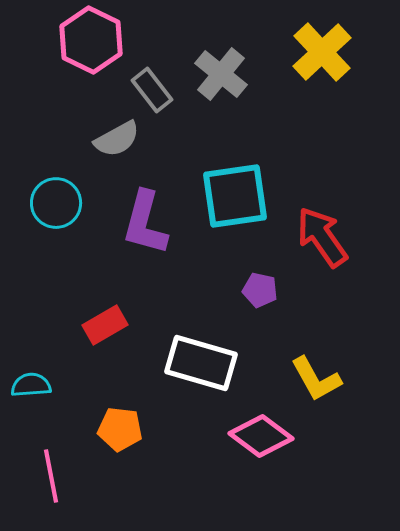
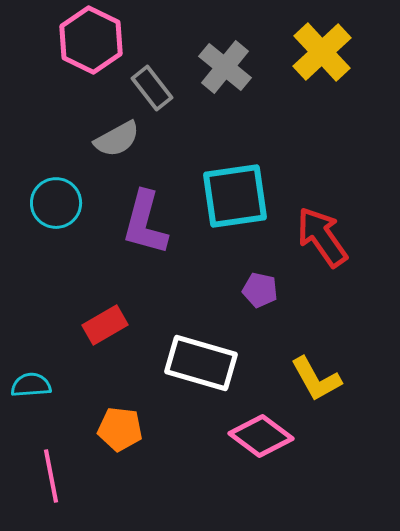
gray cross: moved 4 px right, 7 px up
gray rectangle: moved 2 px up
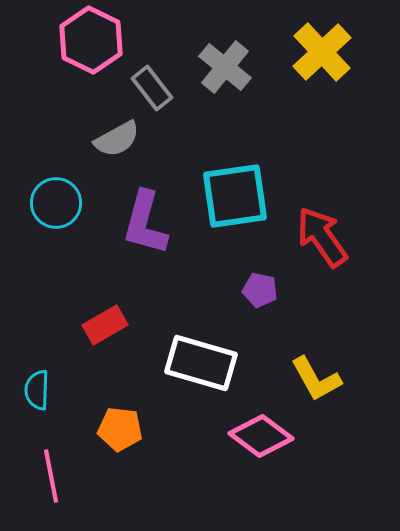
cyan semicircle: moved 6 px right, 5 px down; rotated 84 degrees counterclockwise
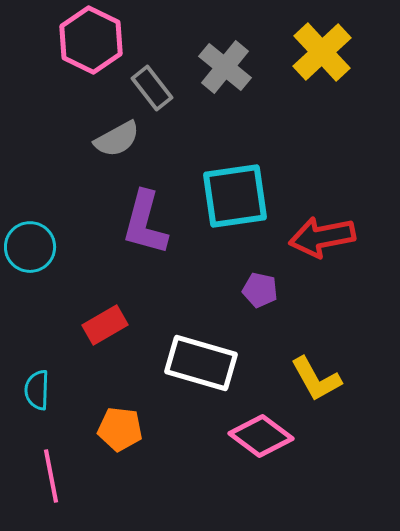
cyan circle: moved 26 px left, 44 px down
red arrow: rotated 66 degrees counterclockwise
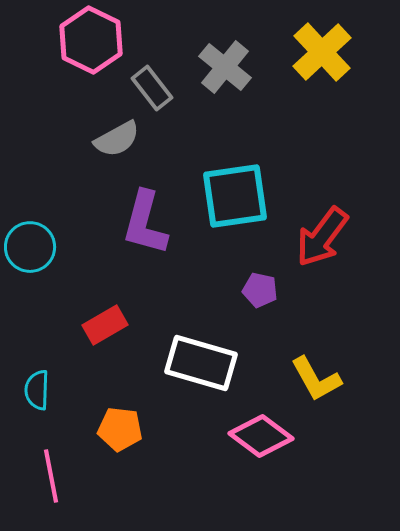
red arrow: rotated 42 degrees counterclockwise
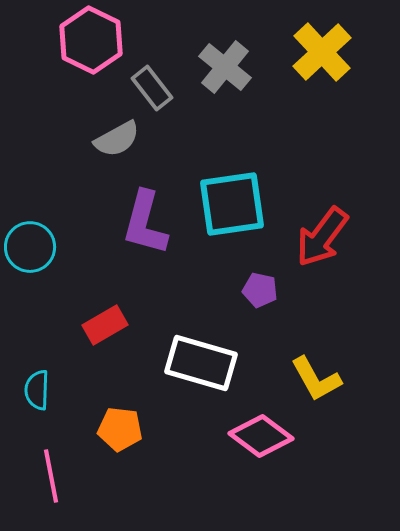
cyan square: moved 3 px left, 8 px down
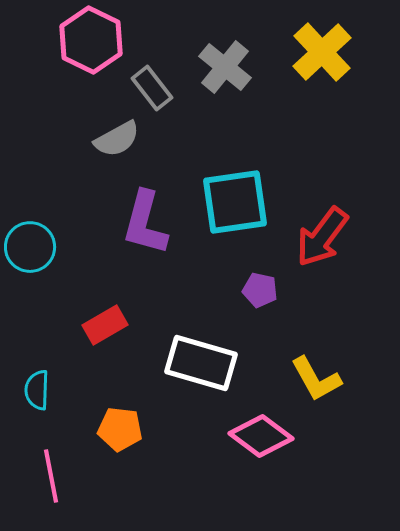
cyan square: moved 3 px right, 2 px up
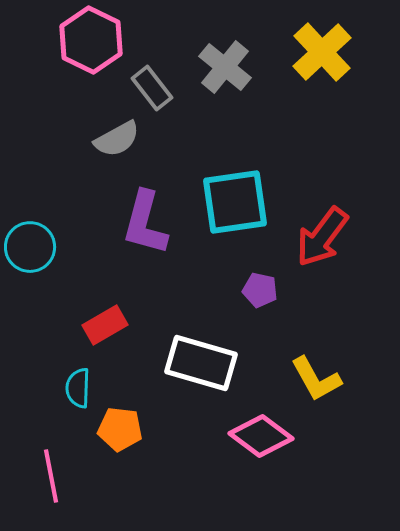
cyan semicircle: moved 41 px right, 2 px up
